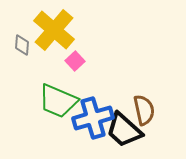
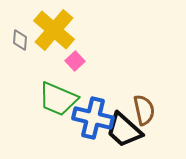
gray diamond: moved 2 px left, 5 px up
green trapezoid: moved 2 px up
blue cross: rotated 30 degrees clockwise
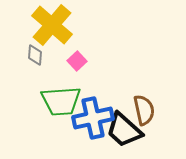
yellow cross: moved 2 px left, 5 px up
gray diamond: moved 15 px right, 15 px down
pink square: moved 2 px right
green trapezoid: moved 3 px right, 2 px down; rotated 27 degrees counterclockwise
blue cross: rotated 27 degrees counterclockwise
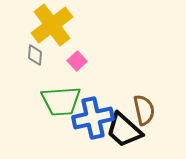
yellow cross: rotated 12 degrees clockwise
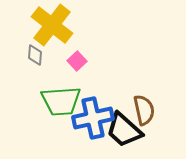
yellow cross: rotated 15 degrees counterclockwise
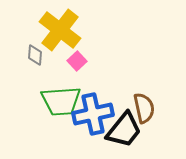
yellow cross: moved 8 px right, 5 px down
brown semicircle: moved 2 px up
blue cross: moved 4 px up
black trapezoid: rotated 93 degrees counterclockwise
